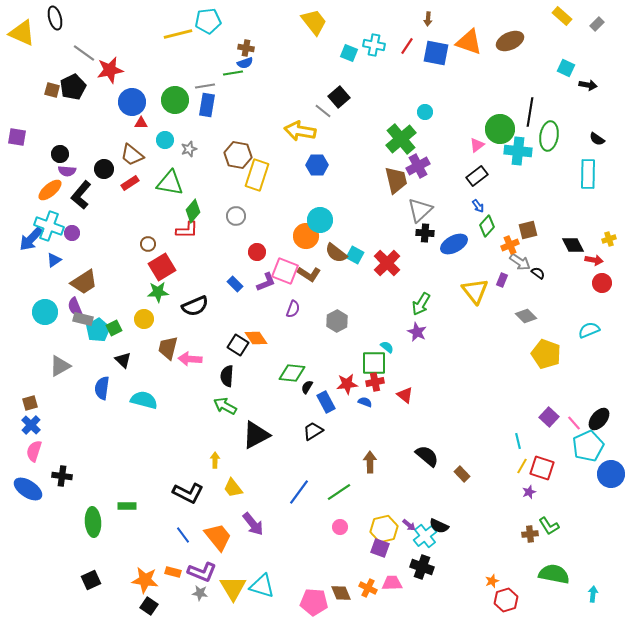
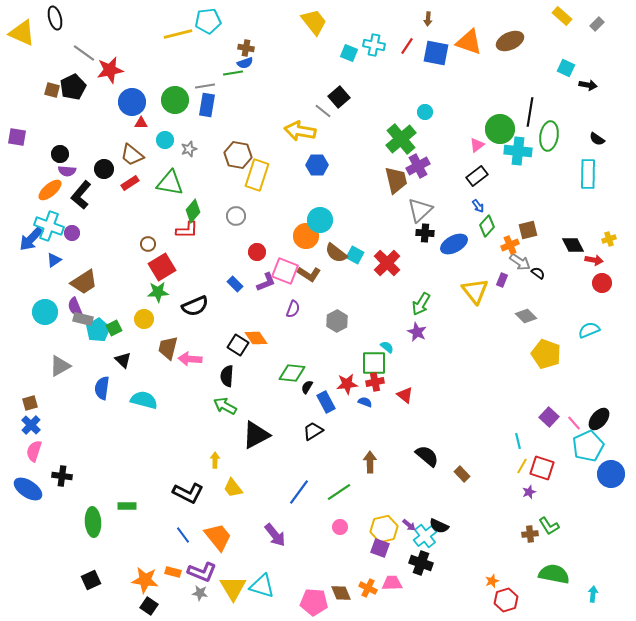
purple arrow at (253, 524): moved 22 px right, 11 px down
black cross at (422, 567): moved 1 px left, 4 px up
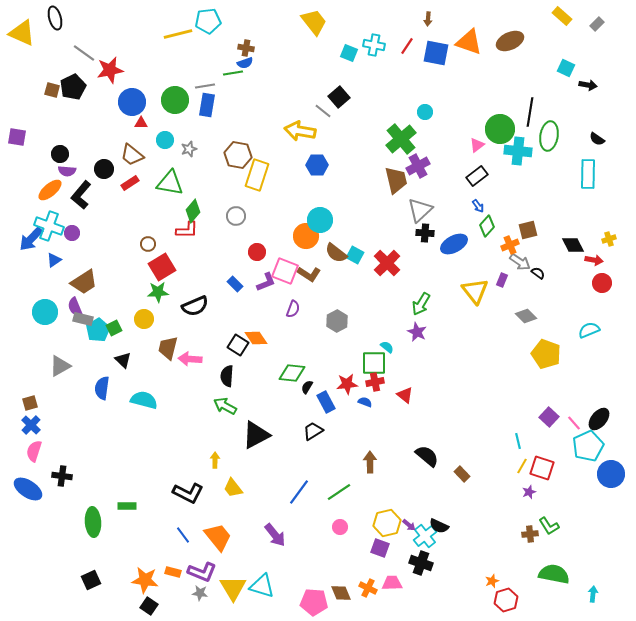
yellow hexagon at (384, 529): moved 3 px right, 6 px up
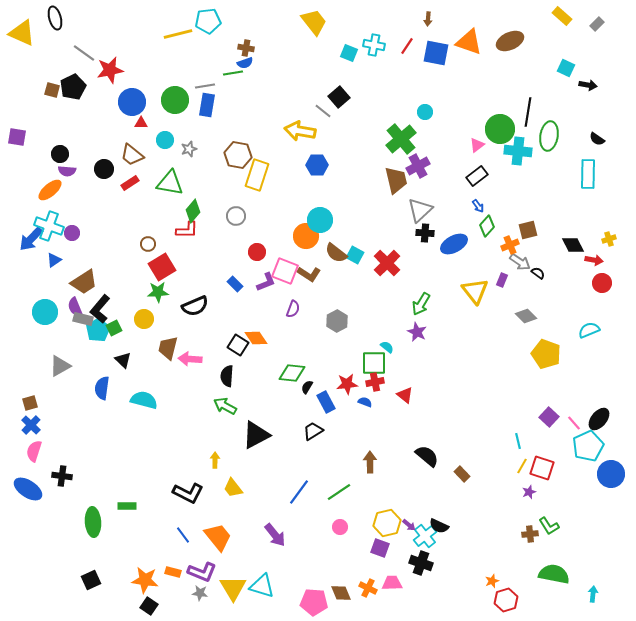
black line at (530, 112): moved 2 px left
black L-shape at (81, 195): moved 19 px right, 114 px down
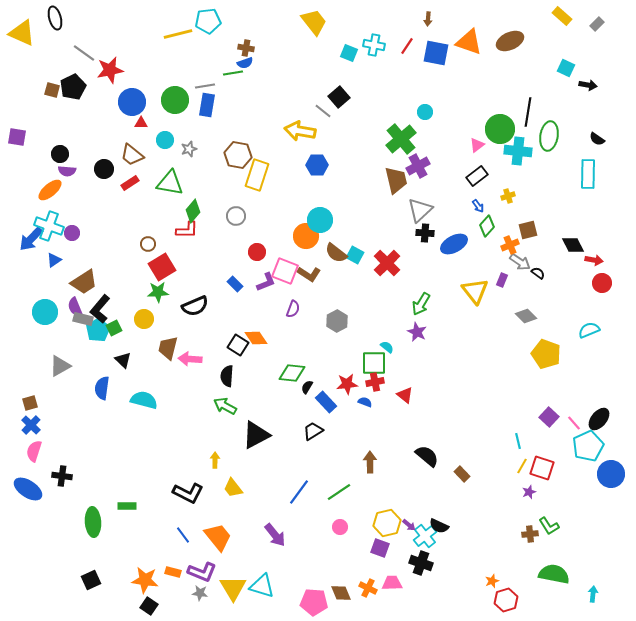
yellow cross at (609, 239): moved 101 px left, 43 px up
blue rectangle at (326, 402): rotated 15 degrees counterclockwise
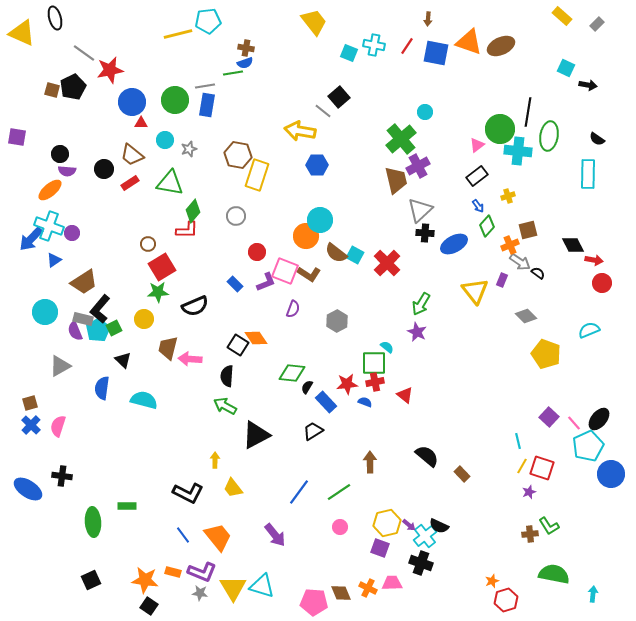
brown ellipse at (510, 41): moved 9 px left, 5 px down
purple semicircle at (75, 307): moved 24 px down
pink semicircle at (34, 451): moved 24 px right, 25 px up
